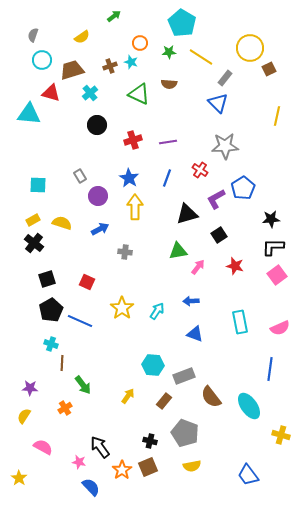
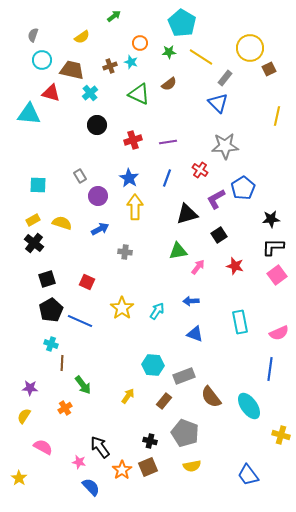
brown trapezoid at (72, 70): rotated 30 degrees clockwise
brown semicircle at (169, 84): rotated 42 degrees counterclockwise
pink semicircle at (280, 328): moved 1 px left, 5 px down
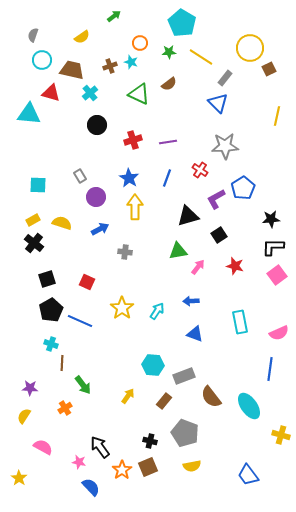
purple circle at (98, 196): moved 2 px left, 1 px down
black triangle at (187, 214): moved 1 px right, 2 px down
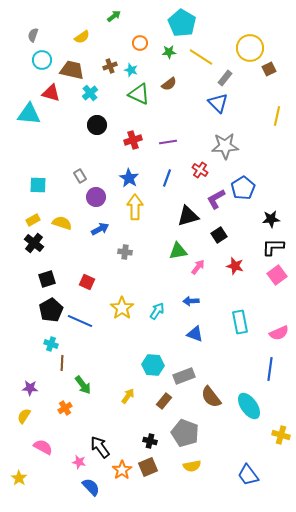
cyan star at (131, 62): moved 8 px down
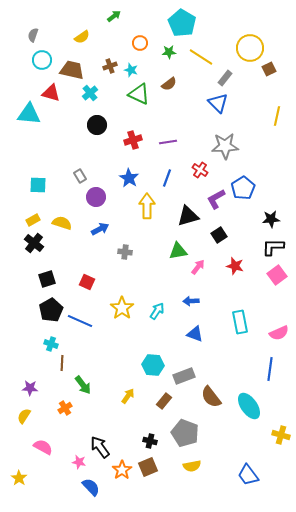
yellow arrow at (135, 207): moved 12 px right, 1 px up
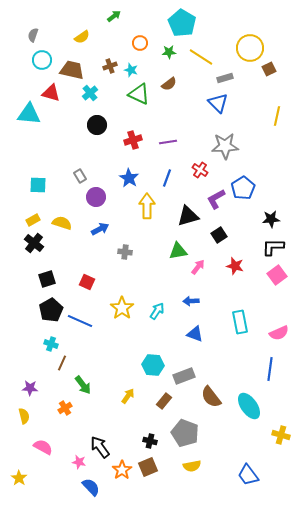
gray rectangle at (225, 78): rotated 35 degrees clockwise
brown line at (62, 363): rotated 21 degrees clockwise
yellow semicircle at (24, 416): rotated 133 degrees clockwise
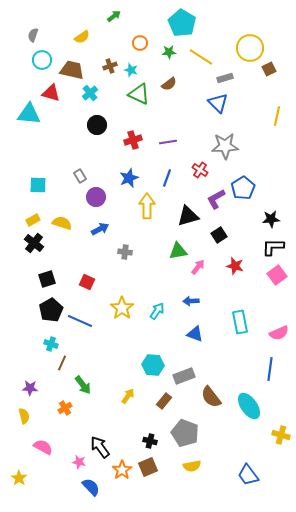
blue star at (129, 178): rotated 18 degrees clockwise
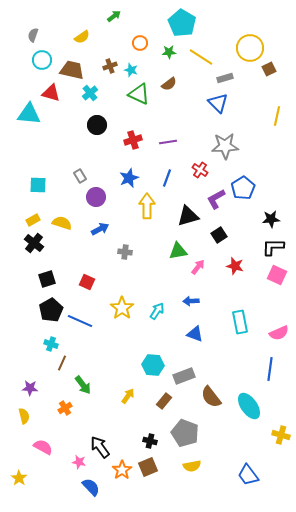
pink square at (277, 275): rotated 30 degrees counterclockwise
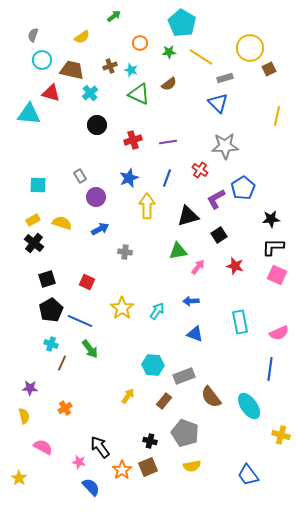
green arrow at (83, 385): moved 7 px right, 36 px up
